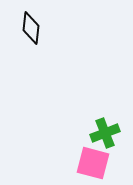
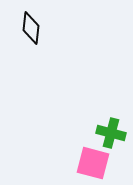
green cross: moved 6 px right; rotated 36 degrees clockwise
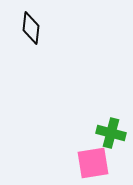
pink square: rotated 24 degrees counterclockwise
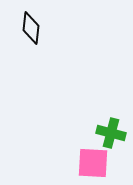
pink square: rotated 12 degrees clockwise
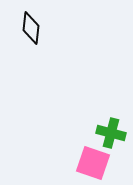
pink square: rotated 16 degrees clockwise
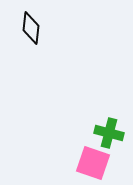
green cross: moved 2 px left
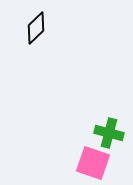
black diamond: moved 5 px right; rotated 40 degrees clockwise
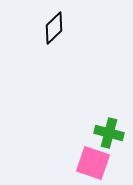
black diamond: moved 18 px right
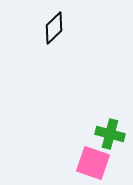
green cross: moved 1 px right, 1 px down
